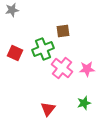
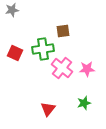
green cross: rotated 15 degrees clockwise
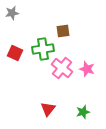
gray star: moved 3 px down
pink star: rotated 21 degrees clockwise
green star: moved 1 px left, 9 px down
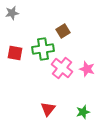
brown square: rotated 24 degrees counterclockwise
red square: rotated 14 degrees counterclockwise
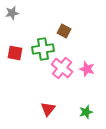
brown square: moved 1 px right; rotated 32 degrees counterclockwise
green star: moved 3 px right
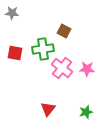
gray star: rotated 16 degrees clockwise
pink star: rotated 14 degrees counterclockwise
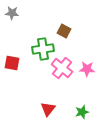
red square: moved 3 px left, 10 px down
green star: moved 4 px left
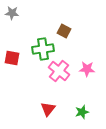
red square: moved 5 px up
pink cross: moved 3 px left, 3 px down
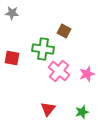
green cross: rotated 15 degrees clockwise
pink star: moved 5 px down; rotated 21 degrees counterclockwise
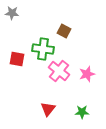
red square: moved 5 px right, 1 px down
green star: rotated 16 degrees clockwise
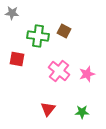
green cross: moved 5 px left, 13 px up
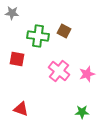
red triangle: moved 27 px left; rotated 49 degrees counterclockwise
